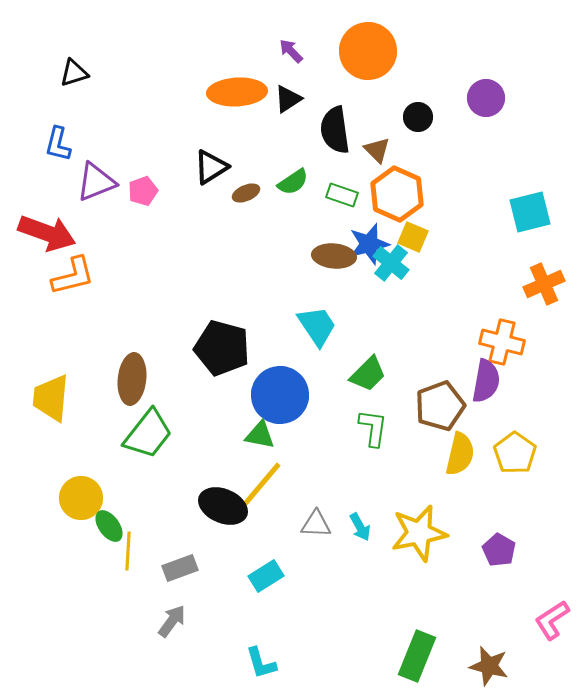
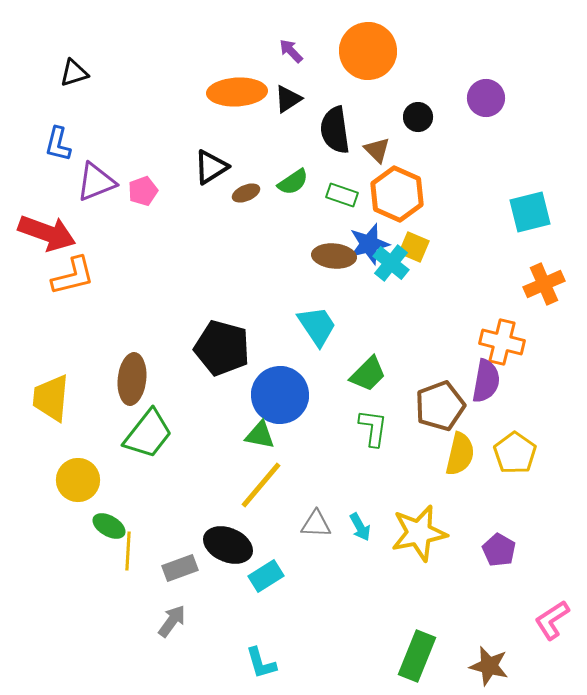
yellow square at (413, 237): moved 1 px right, 10 px down
yellow circle at (81, 498): moved 3 px left, 18 px up
black ellipse at (223, 506): moved 5 px right, 39 px down
green ellipse at (109, 526): rotated 24 degrees counterclockwise
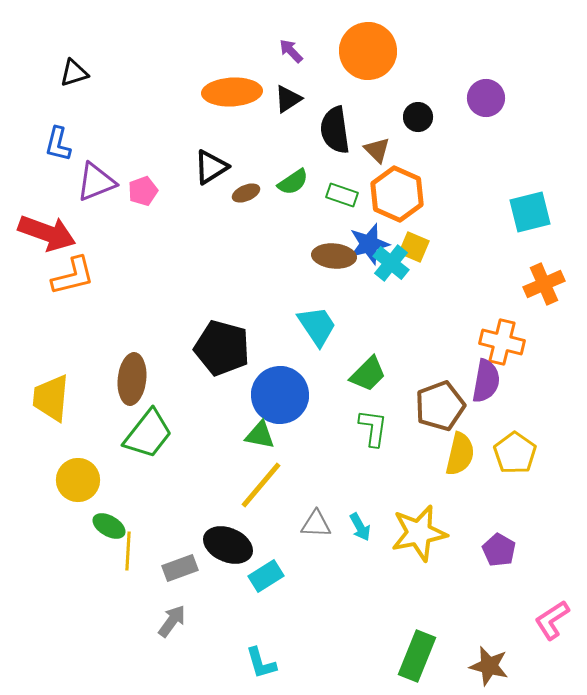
orange ellipse at (237, 92): moved 5 px left
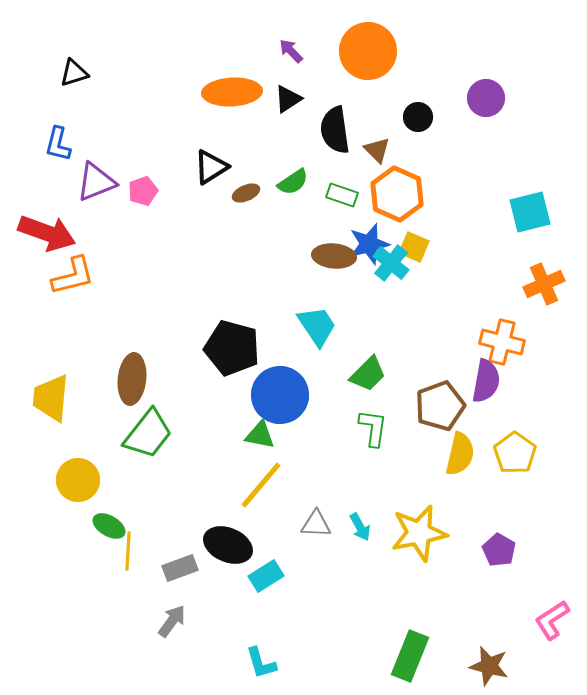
black pentagon at (222, 348): moved 10 px right
green rectangle at (417, 656): moved 7 px left
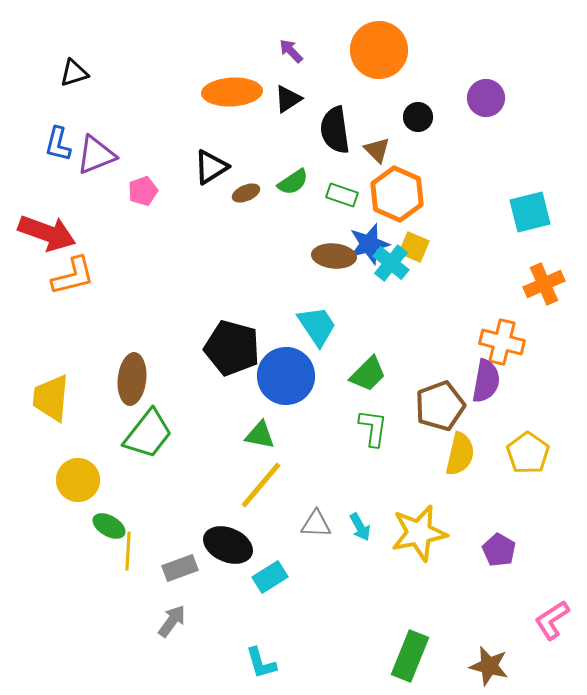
orange circle at (368, 51): moved 11 px right, 1 px up
purple triangle at (96, 182): moved 27 px up
blue circle at (280, 395): moved 6 px right, 19 px up
yellow pentagon at (515, 453): moved 13 px right
cyan rectangle at (266, 576): moved 4 px right, 1 px down
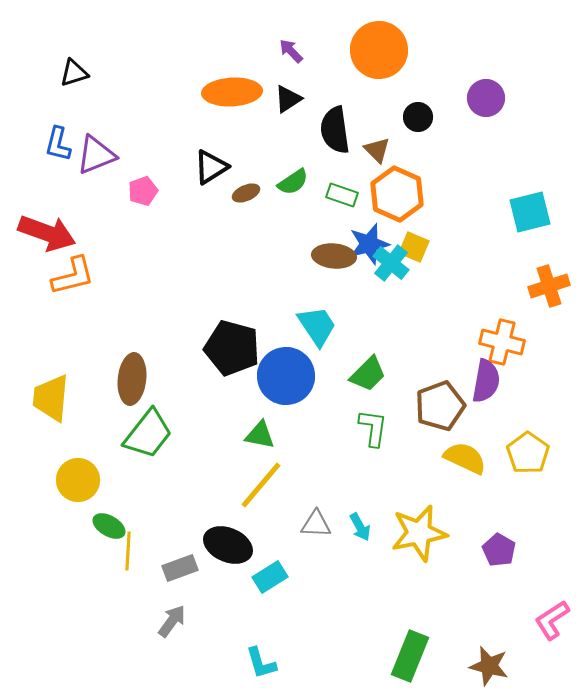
orange cross at (544, 284): moved 5 px right, 2 px down; rotated 6 degrees clockwise
yellow semicircle at (460, 454): moved 5 px right, 4 px down; rotated 78 degrees counterclockwise
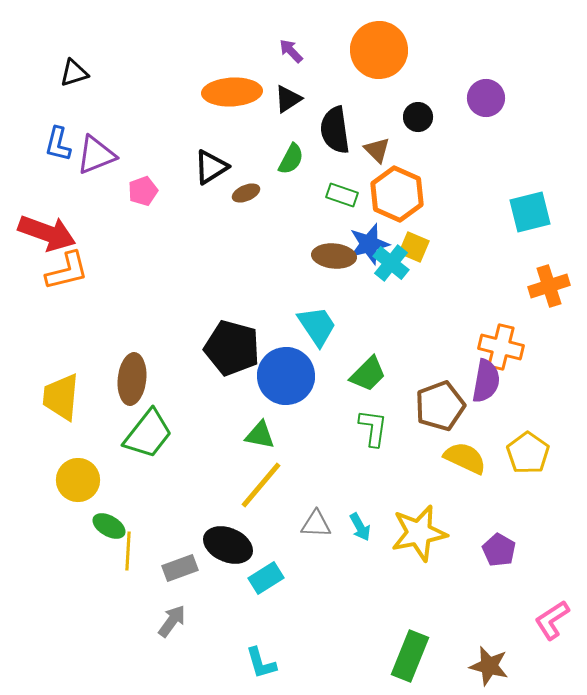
green semicircle at (293, 182): moved 2 px left, 23 px up; rotated 28 degrees counterclockwise
orange L-shape at (73, 276): moved 6 px left, 5 px up
orange cross at (502, 342): moved 1 px left, 5 px down
yellow trapezoid at (51, 398): moved 10 px right, 1 px up
cyan rectangle at (270, 577): moved 4 px left, 1 px down
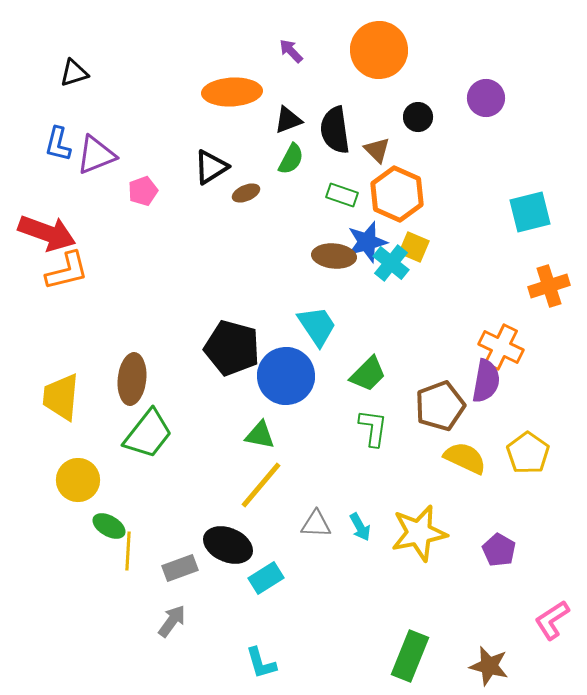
black triangle at (288, 99): moved 21 px down; rotated 12 degrees clockwise
blue star at (369, 244): moved 2 px left, 2 px up
orange cross at (501, 347): rotated 12 degrees clockwise
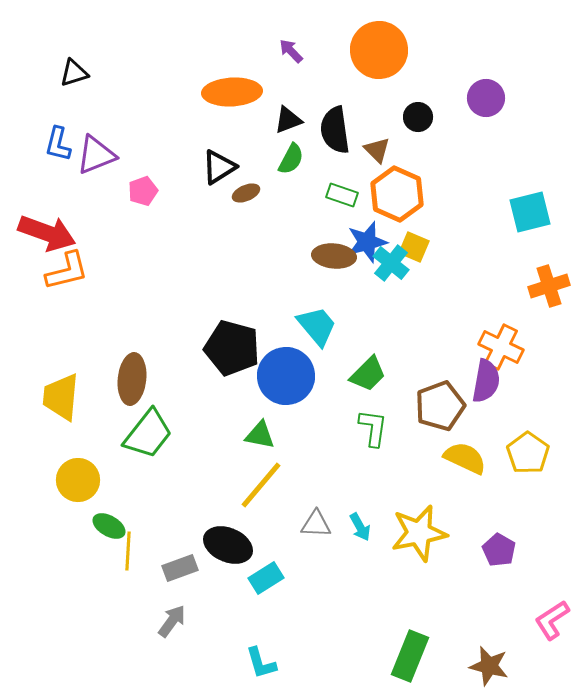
black triangle at (211, 167): moved 8 px right
cyan trapezoid at (317, 326): rotated 6 degrees counterclockwise
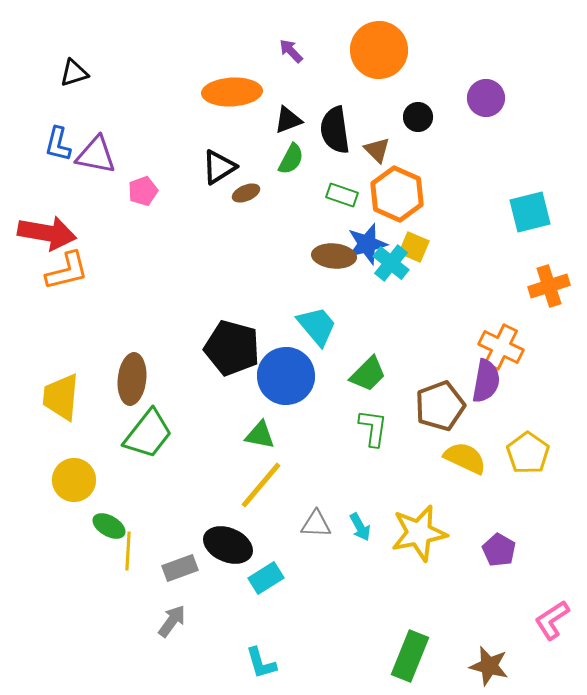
purple triangle at (96, 155): rotated 33 degrees clockwise
red arrow at (47, 233): rotated 10 degrees counterclockwise
blue star at (367, 242): moved 2 px down
yellow circle at (78, 480): moved 4 px left
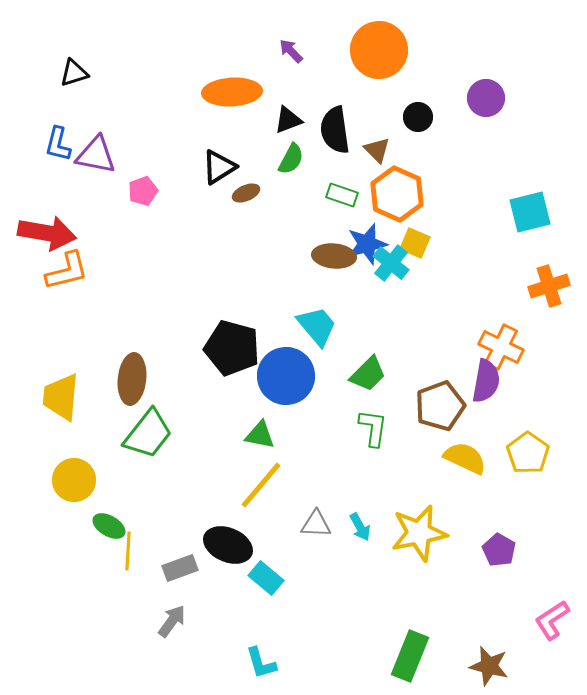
yellow square at (414, 247): moved 1 px right, 4 px up
cyan rectangle at (266, 578): rotated 72 degrees clockwise
